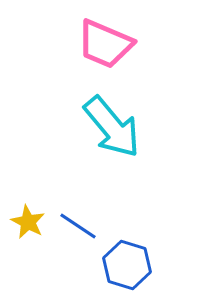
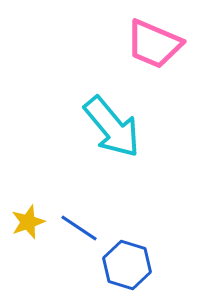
pink trapezoid: moved 49 px right
yellow star: rotated 24 degrees clockwise
blue line: moved 1 px right, 2 px down
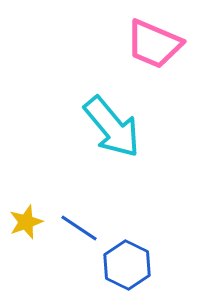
yellow star: moved 2 px left
blue hexagon: rotated 9 degrees clockwise
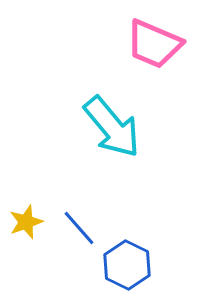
blue line: rotated 15 degrees clockwise
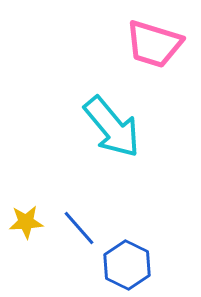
pink trapezoid: rotated 6 degrees counterclockwise
yellow star: rotated 16 degrees clockwise
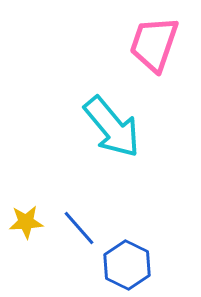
pink trapezoid: rotated 92 degrees clockwise
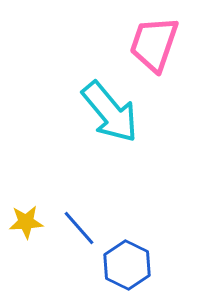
cyan arrow: moved 2 px left, 15 px up
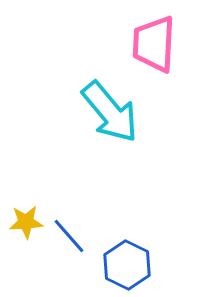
pink trapezoid: rotated 16 degrees counterclockwise
blue line: moved 10 px left, 8 px down
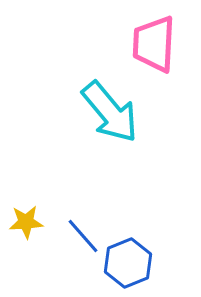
blue line: moved 14 px right
blue hexagon: moved 1 px right, 2 px up; rotated 12 degrees clockwise
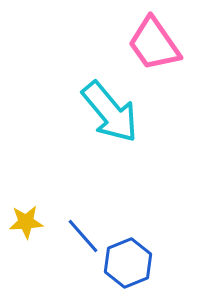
pink trapezoid: rotated 38 degrees counterclockwise
